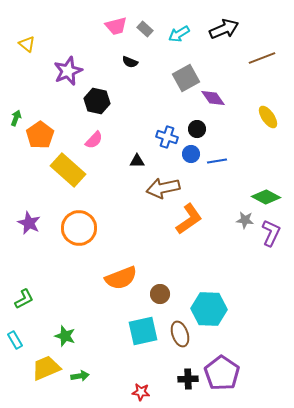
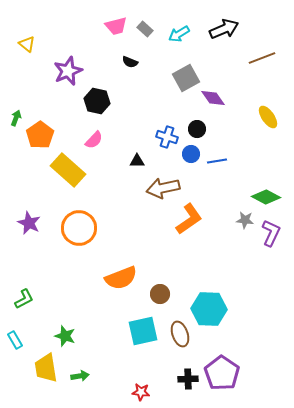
yellow trapezoid at (46, 368): rotated 76 degrees counterclockwise
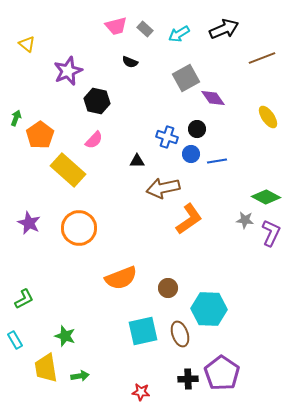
brown circle at (160, 294): moved 8 px right, 6 px up
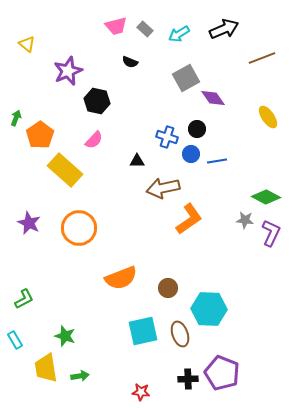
yellow rectangle at (68, 170): moved 3 px left
purple pentagon at (222, 373): rotated 12 degrees counterclockwise
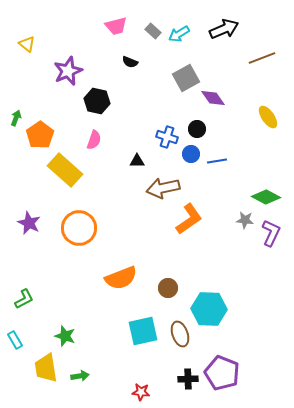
gray rectangle at (145, 29): moved 8 px right, 2 px down
pink semicircle at (94, 140): rotated 24 degrees counterclockwise
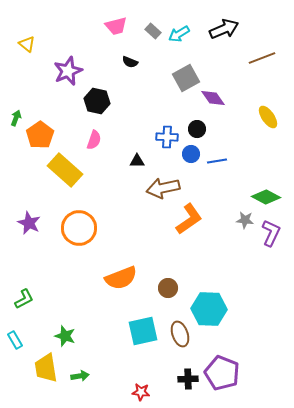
blue cross at (167, 137): rotated 15 degrees counterclockwise
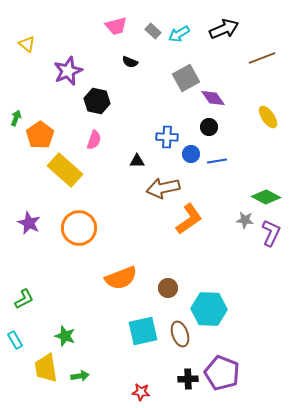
black circle at (197, 129): moved 12 px right, 2 px up
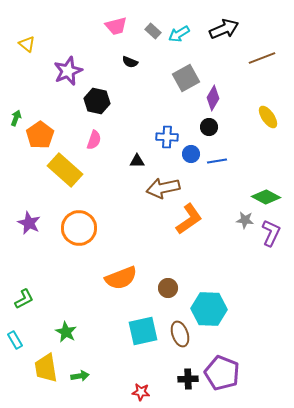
purple diamond at (213, 98): rotated 65 degrees clockwise
green star at (65, 336): moved 1 px right, 4 px up; rotated 10 degrees clockwise
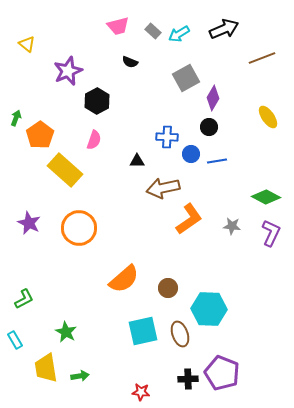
pink trapezoid at (116, 26): moved 2 px right
black hexagon at (97, 101): rotated 20 degrees clockwise
gray star at (245, 220): moved 13 px left, 6 px down
orange semicircle at (121, 278): moved 3 px right, 1 px down; rotated 20 degrees counterclockwise
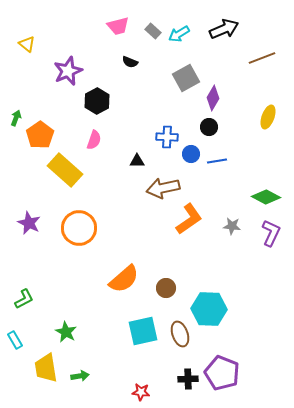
yellow ellipse at (268, 117): rotated 55 degrees clockwise
brown circle at (168, 288): moved 2 px left
